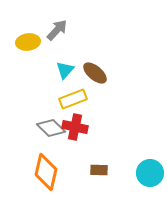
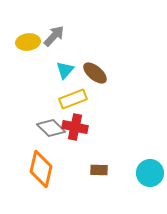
gray arrow: moved 3 px left, 6 px down
orange diamond: moved 5 px left, 3 px up
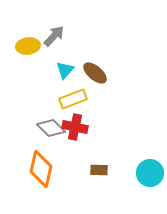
yellow ellipse: moved 4 px down
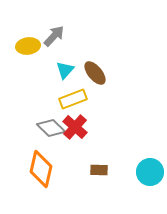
brown ellipse: rotated 10 degrees clockwise
red cross: rotated 30 degrees clockwise
cyan circle: moved 1 px up
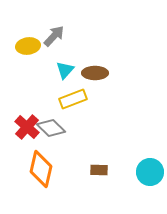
brown ellipse: rotated 50 degrees counterclockwise
red cross: moved 48 px left
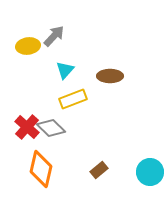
brown ellipse: moved 15 px right, 3 px down
brown rectangle: rotated 42 degrees counterclockwise
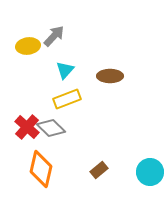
yellow rectangle: moved 6 px left
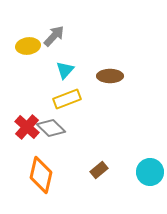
orange diamond: moved 6 px down
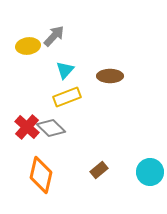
yellow rectangle: moved 2 px up
